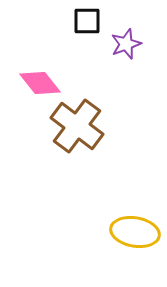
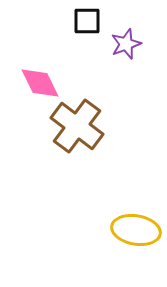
pink diamond: rotated 12 degrees clockwise
yellow ellipse: moved 1 px right, 2 px up
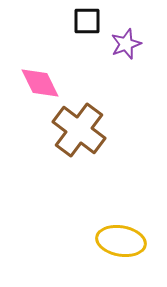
brown cross: moved 2 px right, 4 px down
yellow ellipse: moved 15 px left, 11 px down
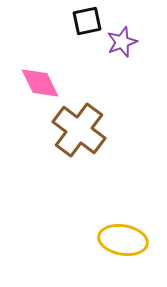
black square: rotated 12 degrees counterclockwise
purple star: moved 4 px left, 2 px up
yellow ellipse: moved 2 px right, 1 px up
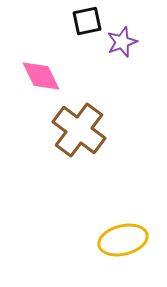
pink diamond: moved 1 px right, 7 px up
yellow ellipse: rotated 24 degrees counterclockwise
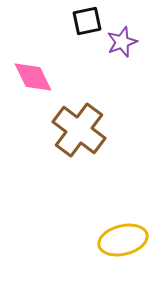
pink diamond: moved 8 px left, 1 px down
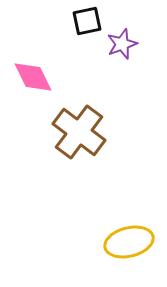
purple star: moved 2 px down
brown cross: moved 2 px down
yellow ellipse: moved 6 px right, 2 px down
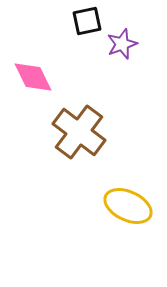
yellow ellipse: moved 1 px left, 36 px up; rotated 39 degrees clockwise
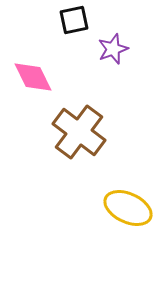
black square: moved 13 px left, 1 px up
purple star: moved 9 px left, 5 px down
yellow ellipse: moved 2 px down
